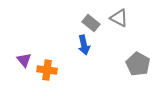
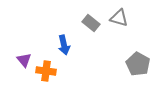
gray triangle: rotated 12 degrees counterclockwise
blue arrow: moved 20 px left
orange cross: moved 1 px left, 1 px down
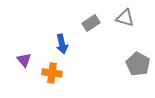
gray triangle: moved 6 px right
gray rectangle: rotated 72 degrees counterclockwise
blue arrow: moved 2 px left, 1 px up
orange cross: moved 6 px right, 2 px down
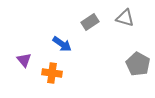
gray rectangle: moved 1 px left, 1 px up
blue arrow: rotated 42 degrees counterclockwise
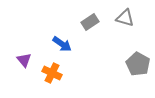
orange cross: rotated 18 degrees clockwise
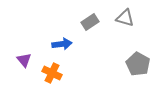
blue arrow: rotated 42 degrees counterclockwise
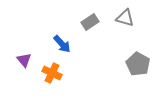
blue arrow: rotated 54 degrees clockwise
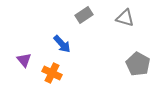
gray rectangle: moved 6 px left, 7 px up
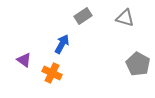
gray rectangle: moved 1 px left, 1 px down
blue arrow: rotated 108 degrees counterclockwise
purple triangle: rotated 14 degrees counterclockwise
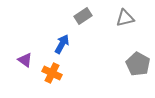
gray triangle: rotated 30 degrees counterclockwise
purple triangle: moved 1 px right
